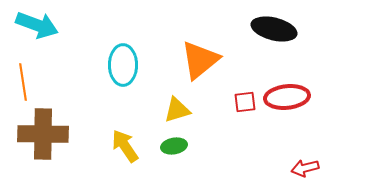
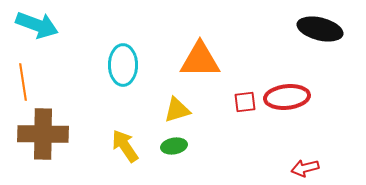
black ellipse: moved 46 px right
orange triangle: rotated 39 degrees clockwise
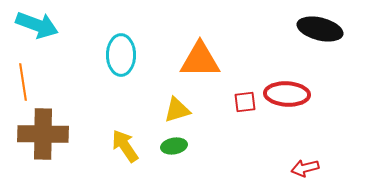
cyan ellipse: moved 2 px left, 10 px up
red ellipse: moved 3 px up; rotated 9 degrees clockwise
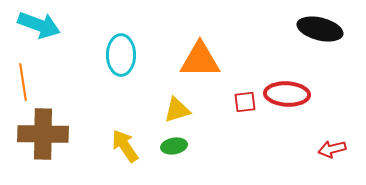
cyan arrow: moved 2 px right
red arrow: moved 27 px right, 19 px up
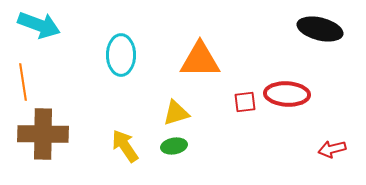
yellow triangle: moved 1 px left, 3 px down
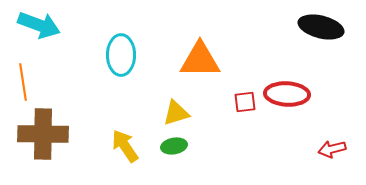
black ellipse: moved 1 px right, 2 px up
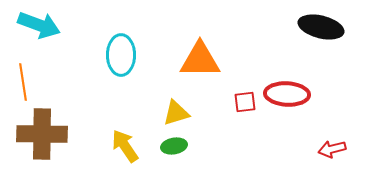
brown cross: moved 1 px left
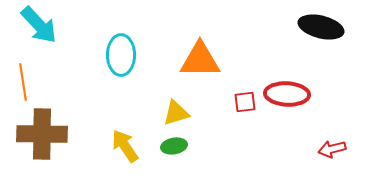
cyan arrow: rotated 27 degrees clockwise
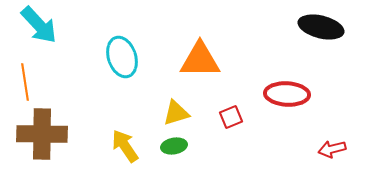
cyan ellipse: moved 1 px right, 2 px down; rotated 18 degrees counterclockwise
orange line: moved 2 px right
red square: moved 14 px left, 15 px down; rotated 15 degrees counterclockwise
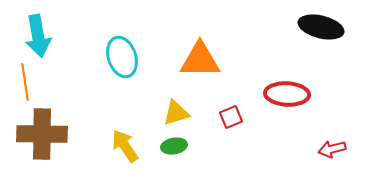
cyan arrow: moved 1 px left, 11 px down; rotated 33 degrees clockwise
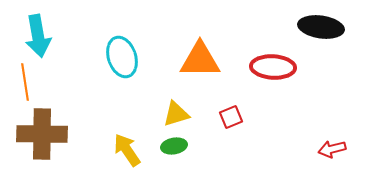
black ellipse: rotated 6 degrees counterclockwise
red ellipse: moved 14 px left, 27 px up
yellow triangle: moved 1 px down
yellow arrow: moved 2 px right, 4 px down
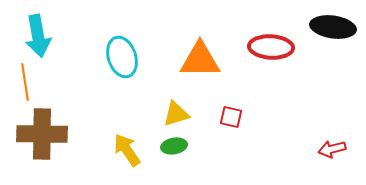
black ellipse: moved 12 px right
red ellipse: moved 2 px left, 20 px up
red square: rotated 35 degrees clockwise
